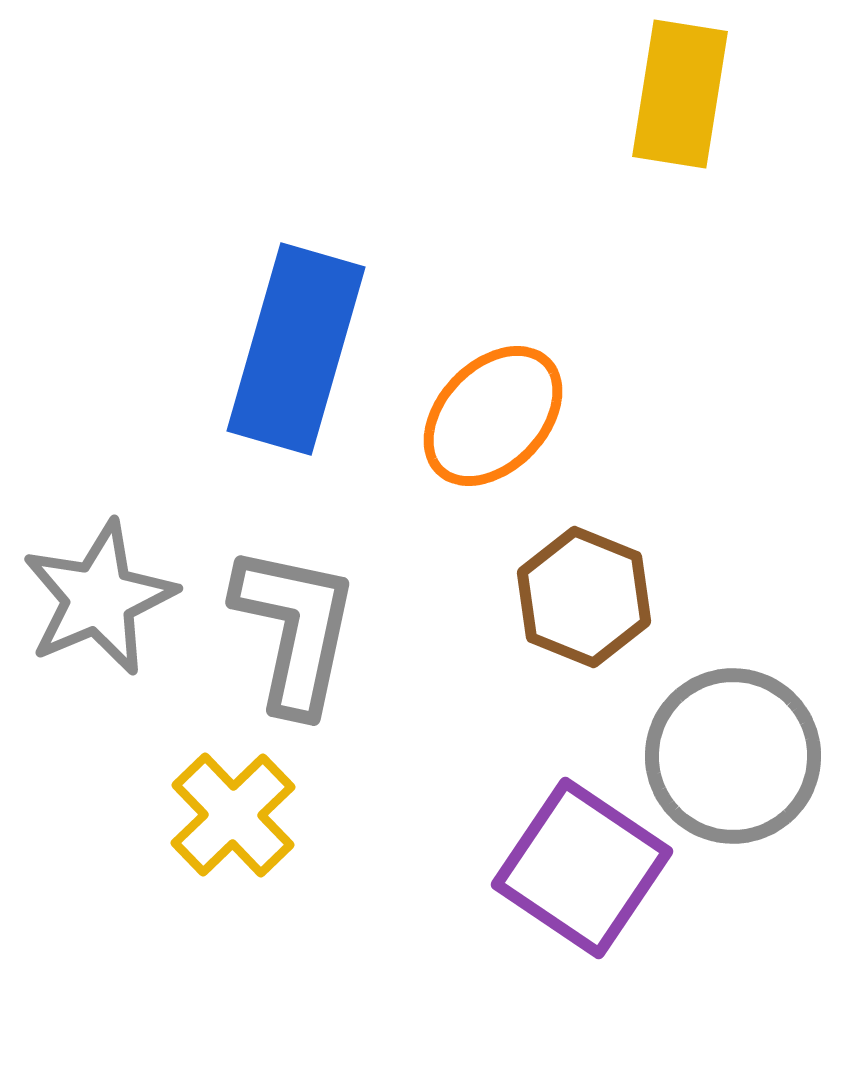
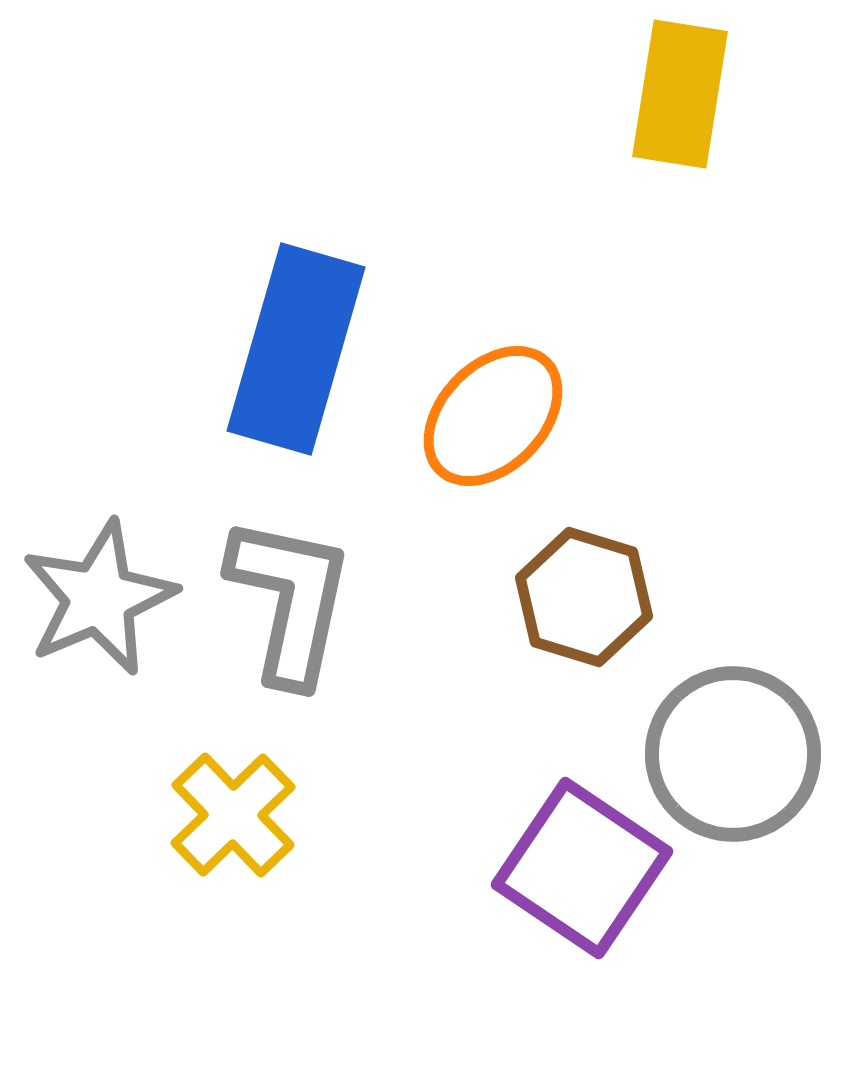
brown hexagon: rotated 5 degrees counterclockwise
gray L-shape: moved 5 px left, 29 px up
gray circle: moved 2 px up
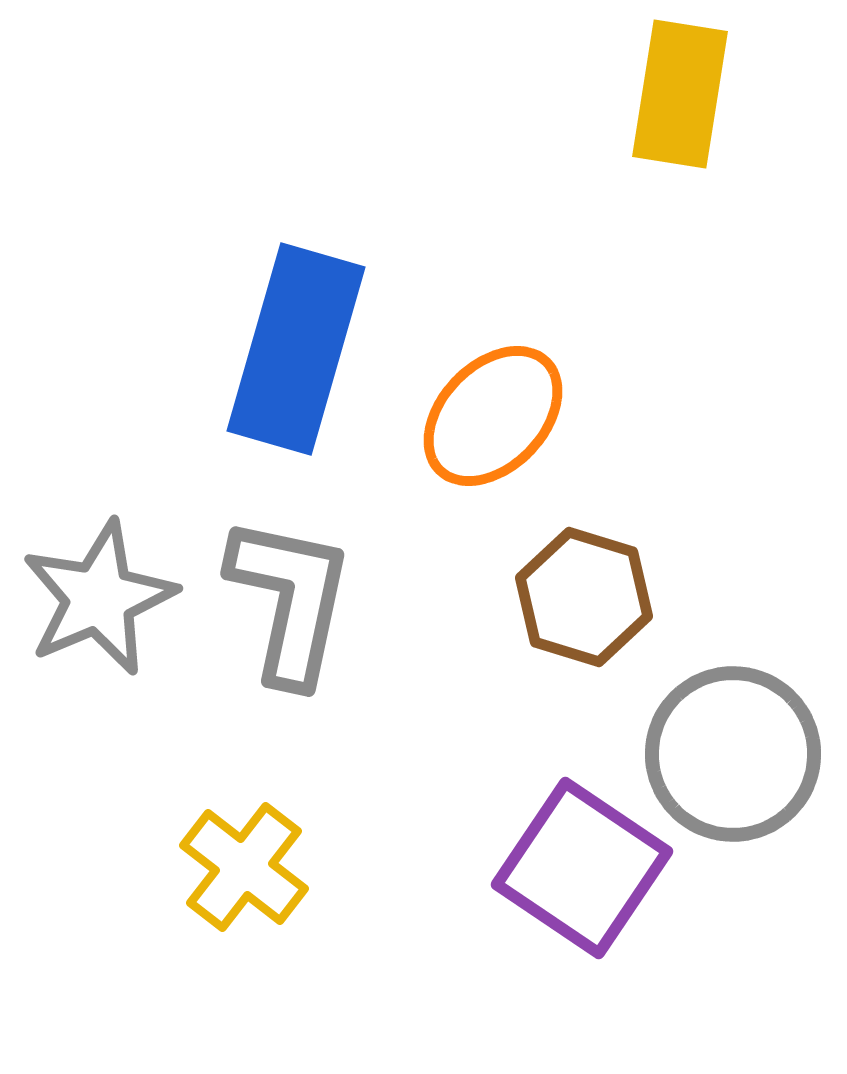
yellow cross: moved 11 px right, 52 px down; rotated 8 degrees counterclockwise
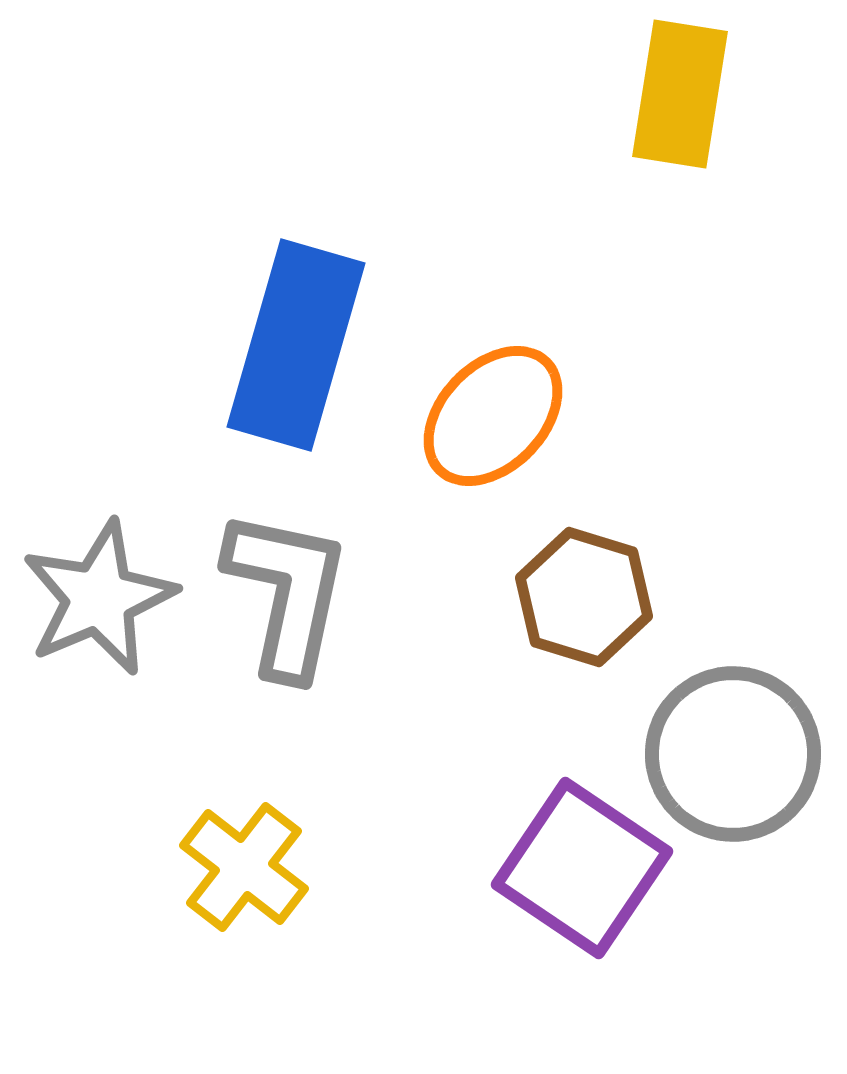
blue rectangle: moved 4 px up
gray L-shape: moved 3 px left, 7 px up
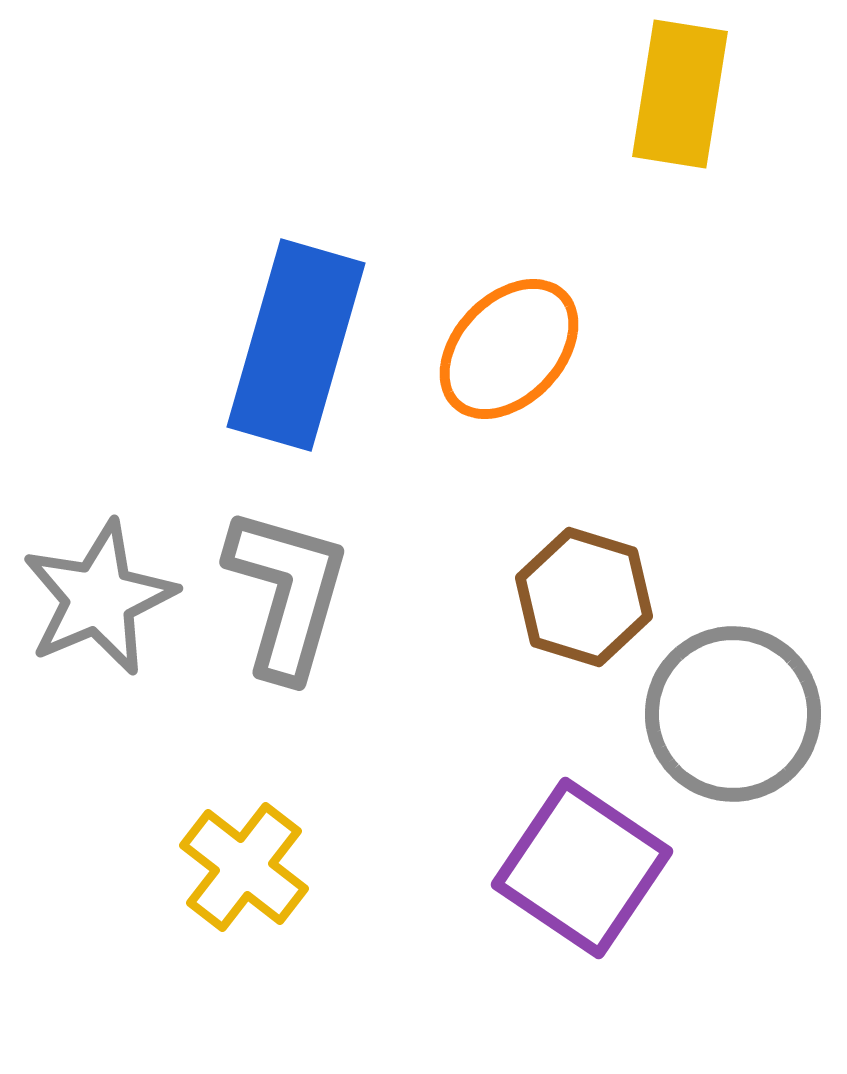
orange ellipse: moved 16 px right, 67 px up
gray L-shape: rotated 4 degrees clockwise
gray circle: moved 40 px up
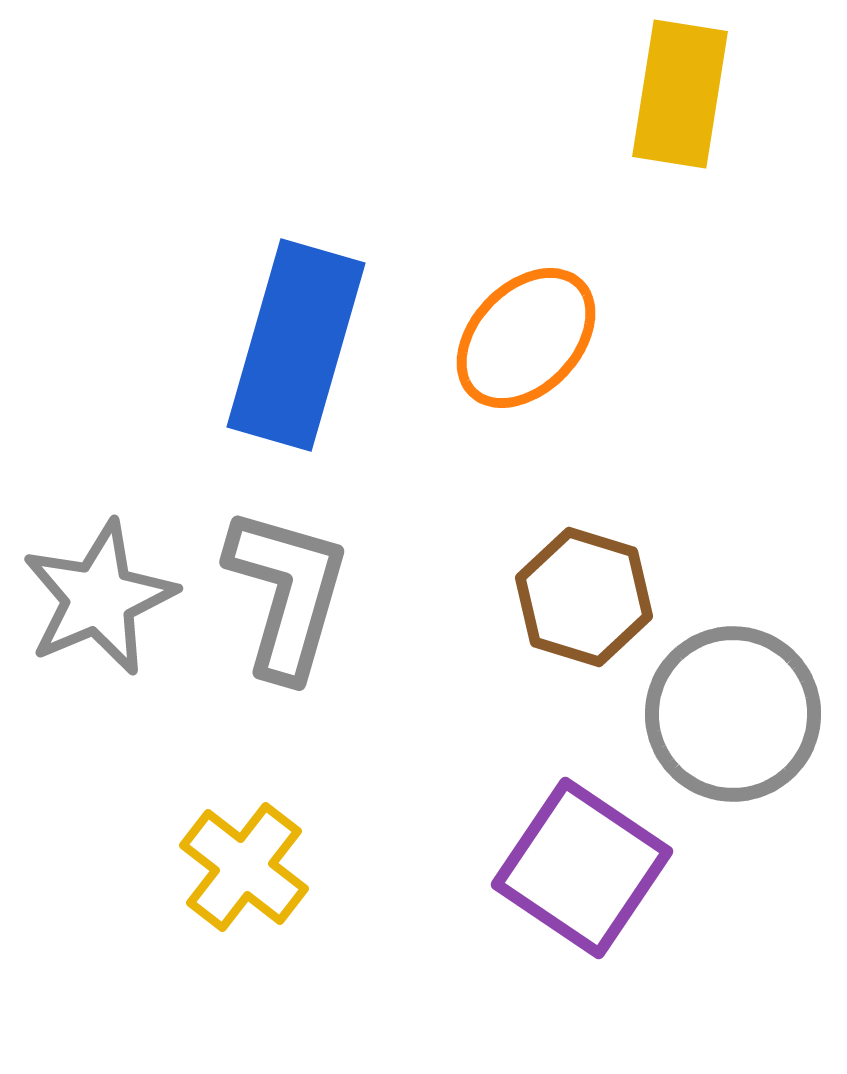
orange ellipse: moved 17 px right, 11 px up
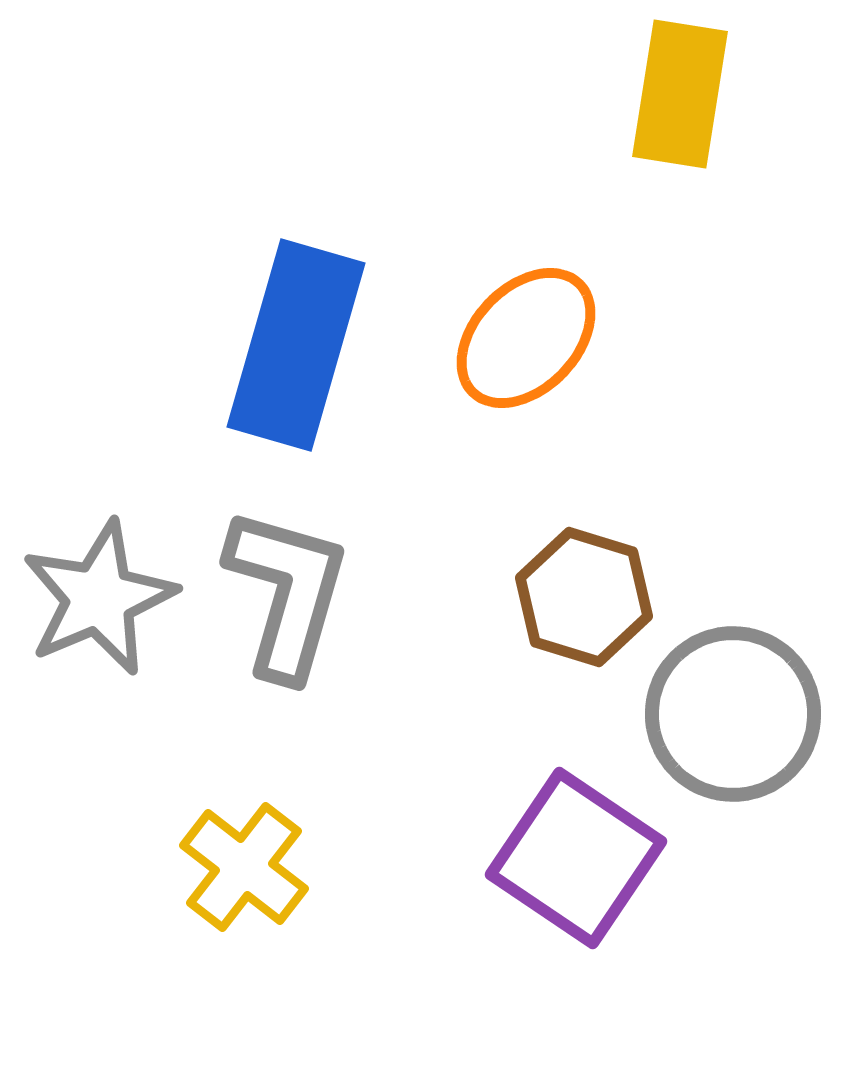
purple square: moved 6 px left, 10 px up
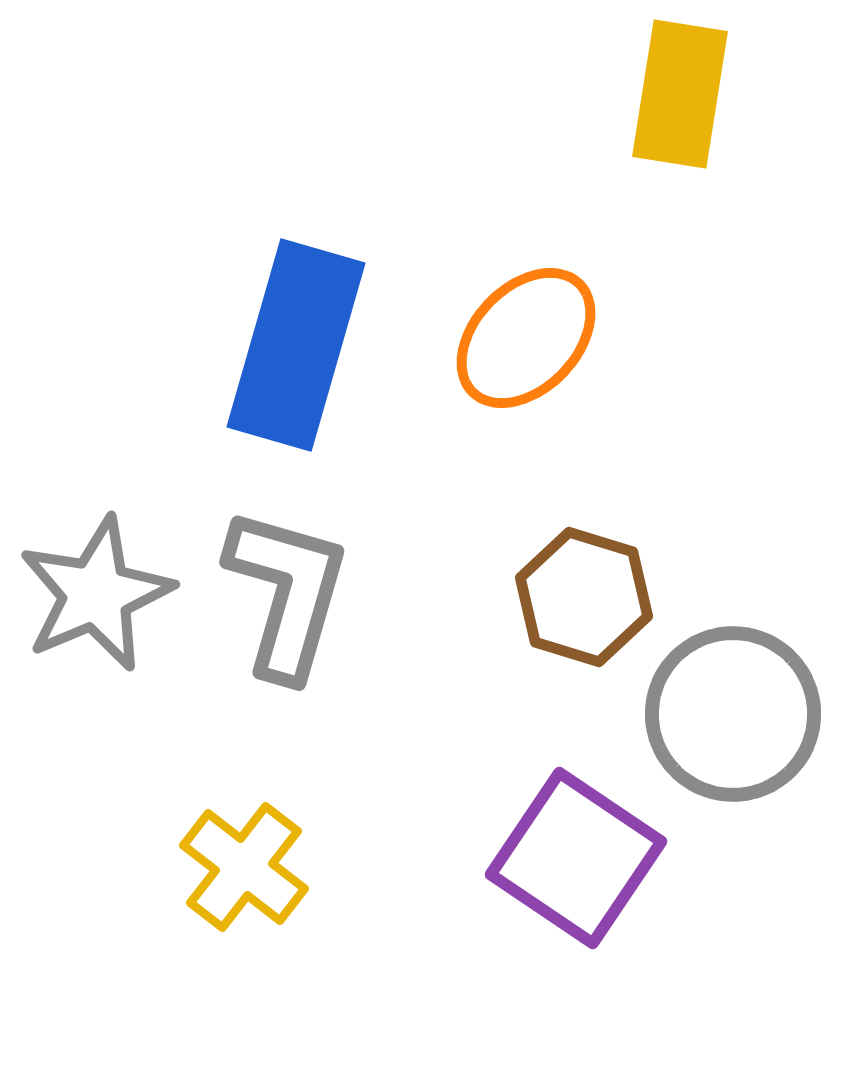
gray star: moved 3 px left, 4 px up
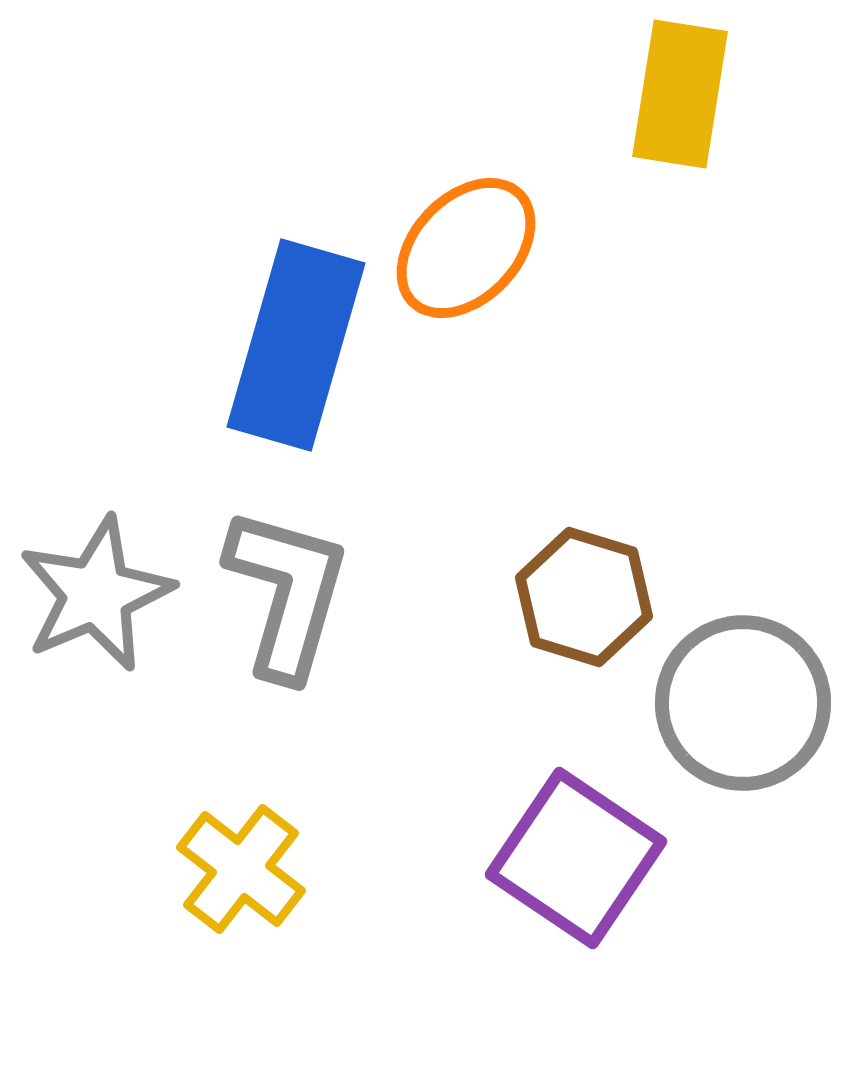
orange ellipse: moved 60 px left, 90 px up
gray circle: moved 10 px right, 11 px up
yellow cross: moved 3 px left, 2 px down
